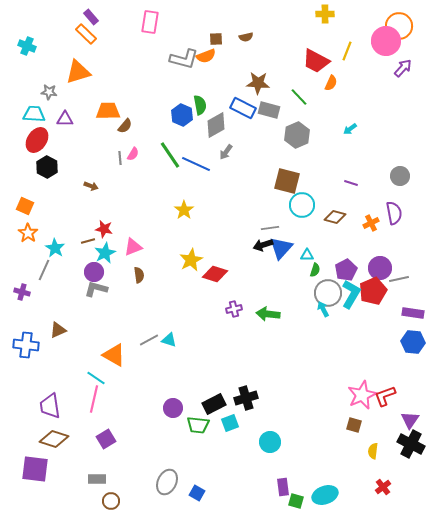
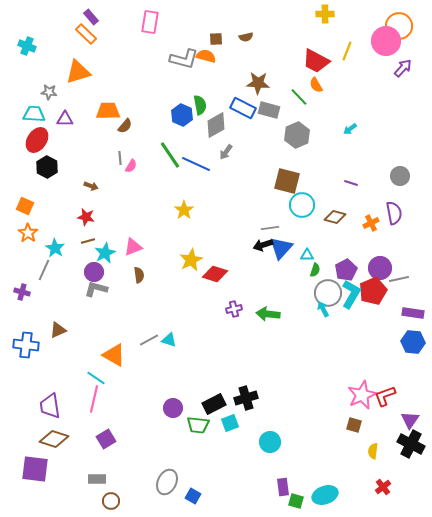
orange semicircle at (206, 56): rotated 144 degrees counterclockwise
orange semicircle at (331, 83): moved 15 px left, 2 px down; rotated 126 degrees clockwise
pink semicircle at (133, 154): moved 2 px left, 12 px down
red star at (104, 229): moved 18 px left, 12 px up
blue square at (197, 493): moved 4 px left, 3 px down
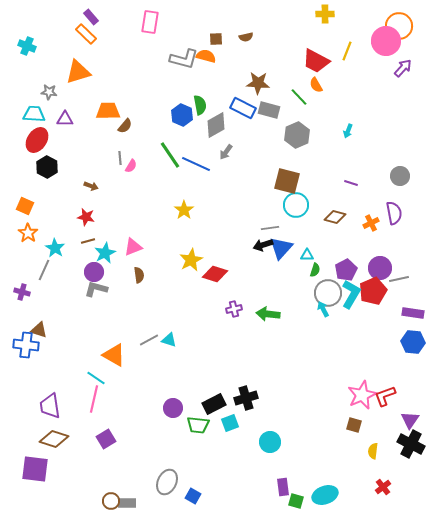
cyan arrow at (350, 129): moved 2 px left, 2 px down; rotated 32 degrees counterclockwise
cyan circle at (302, 205): moved 6 px left
brown triangle at (58, 330): moved 19 px left; rotated 42 degrees clockwise
gray rectangle at (97, 479): moved 30 px right, 24 px down
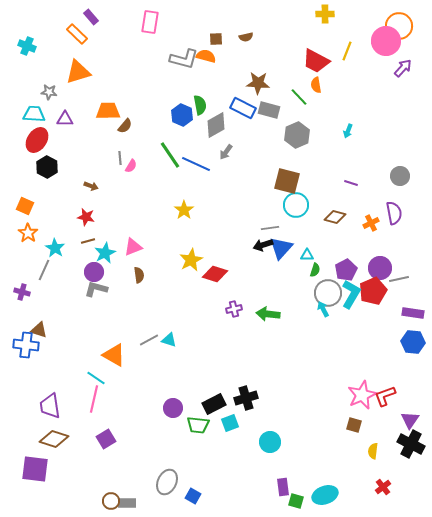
orange rectangle at (86, 34): moved 9 px left
orange semicircle at (316, 85): rotated 21 degrees clockwise
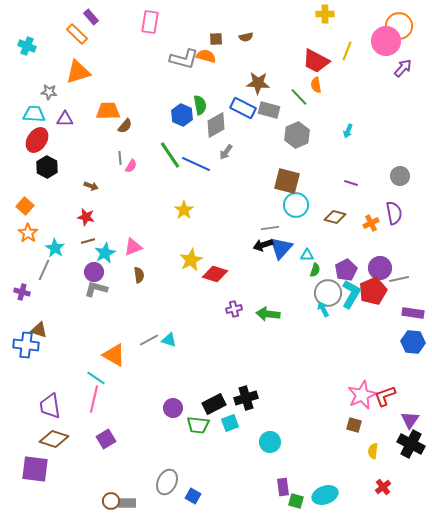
orange square at (25, 206): rotated 18 degrees clockwise
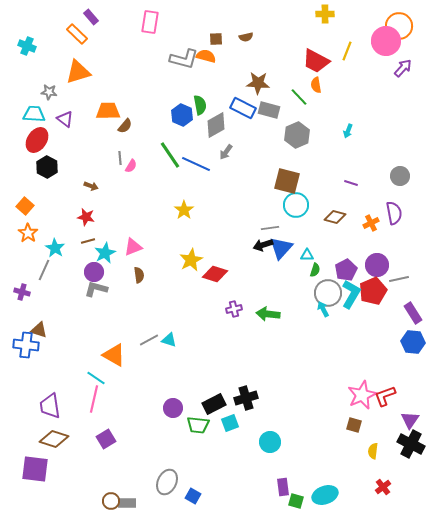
purple triangle at (65, 119): rotated 36 degrees clockwise
purple circle at (380, 268): moved 3 px left, 3 px up
purple rectangle at (413, 313): rotated 50 degrees clockwise
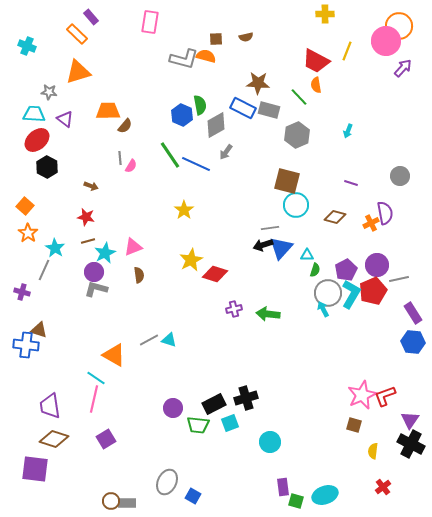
red ellipse at (37, 140): rotated 15 degrees clockwise
purple semicircle at (394, 213): moved 9 px left
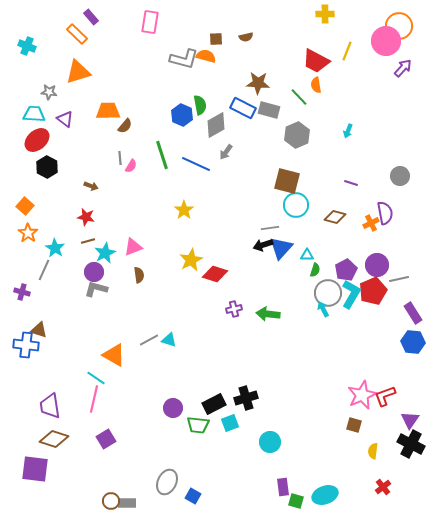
green line at (170, 155): moved 8 px left; rotated 16 degrees clockwise
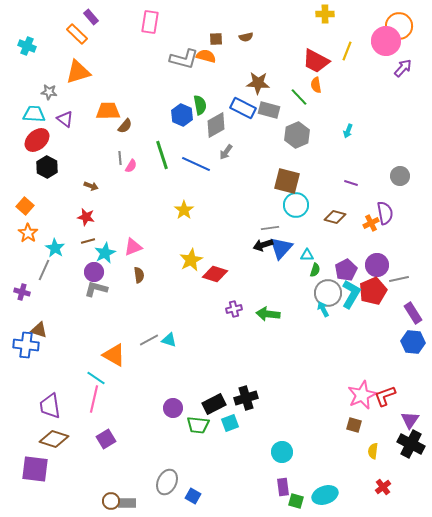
cyan circle at (270, 442): moved 12 px right, 10 px down
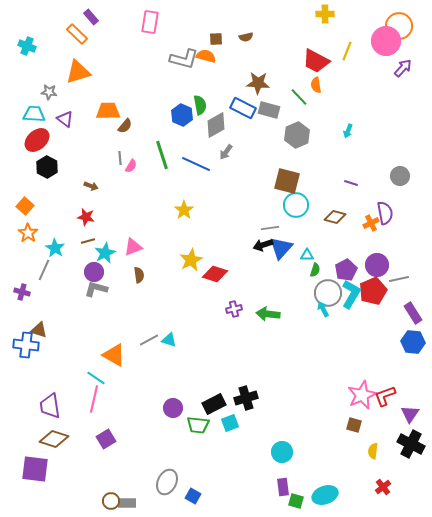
purple triangle at (410, 420): moved 6 px up
